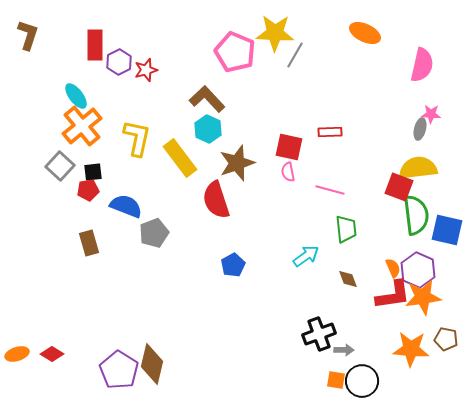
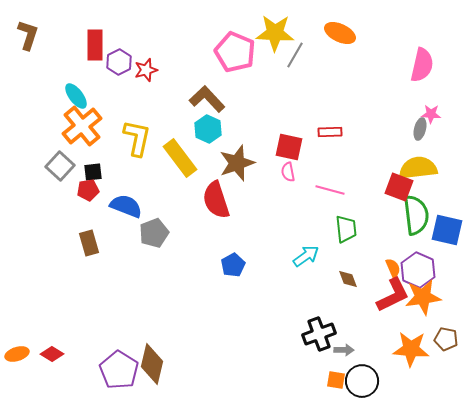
orange ellipse at (365, 33): moved 25 px left
red L-shape at (393, 295): rotated 18 degrees counterclockwise
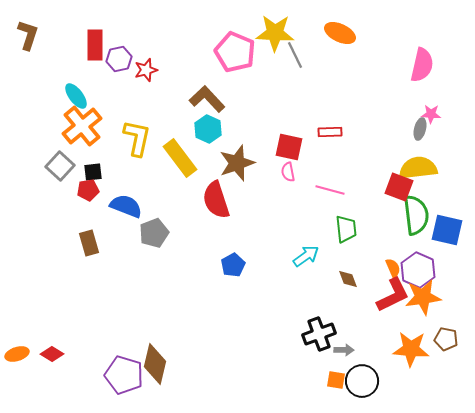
gray line at (295, 55): rotated 56 degrees counterclockwise
purple hexagon at (119, 62): moved 3 px up; rotated 15 degrees clockwise
brown diamond at (152, 364): moved 3 px right
purple pentagon at (119, 370): moved 5 px right, 5 px down; rotated 15 degrees counterclockwise
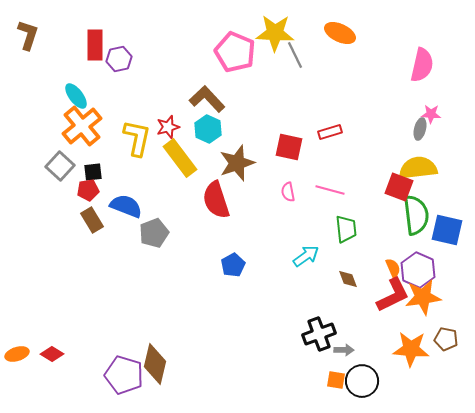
red star at (146, 70): moved 22 px right, 57 px down
red rectangle at (330, 132): rotated 15 degrees counterclockwise
pink semicircle at (288, 172): moved 20 px down
brown rectangle at (89, 243): moved 3 px right, 23 px up; rotated 15 degrees counterclockwise
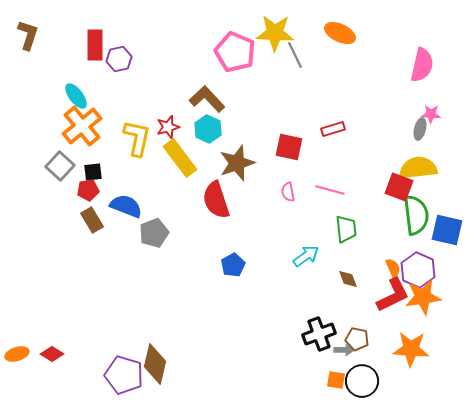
red rectangle at (330, 132): moved 3 px right, 3 px up
brown pentagon at (446, 339): moved 89 px left
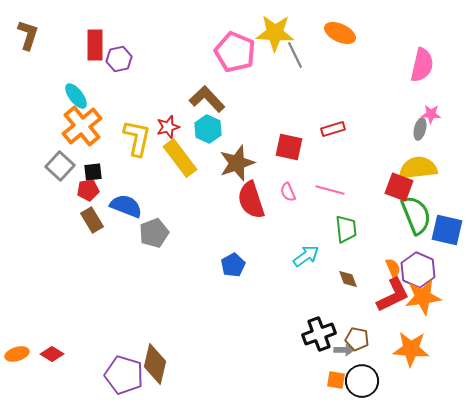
pink semicircle at (288, 192): rotated 12 degrees counterclockwise
red semicircle at (216, 200): moved 35 px right
green semicircle at (416, 215): rotated 15 degrees counterclockwise
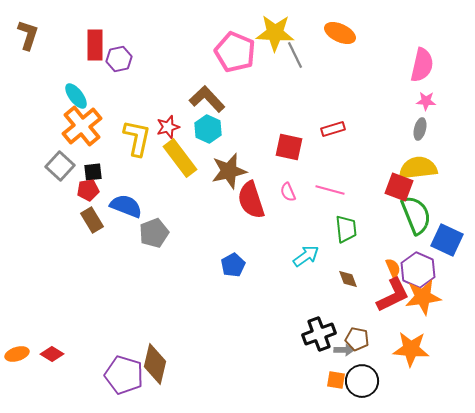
pink star at (431, 114): moved 5 px left, 13 px up
brown star at (237, 163): moved 8 px left, 8 px down; rotated 6 degrees clockwise
blue square at (447, 230): moved 10 px down; rotated 12 degrees clockwise
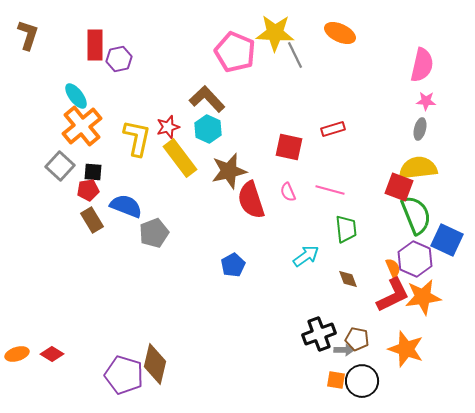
black square at (93, 172): rotated 12 degrees clockwise
purple hexagon at (418, 270): moved 3 px left, 11 px up
orange star at (411, 349): moved 5 px left; rotated 15 degrees clockwise
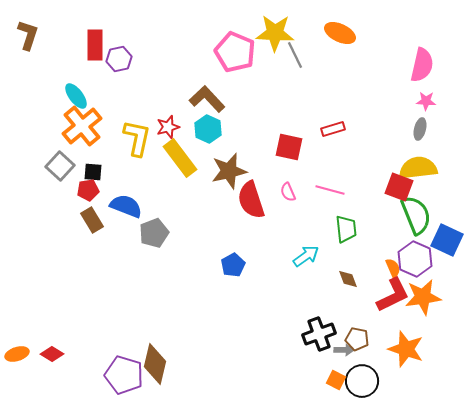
orange square at (336, 380): rotated 18 degrees clockwise
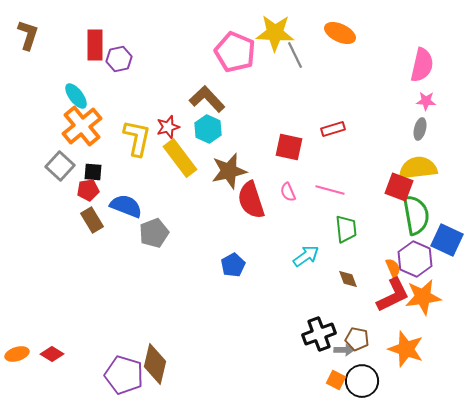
green semicircle at (416, 215): rotated 12 degrees clockwise
